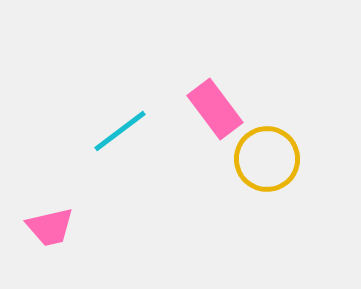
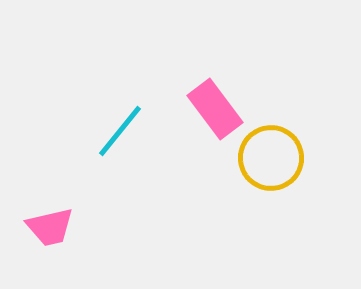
cyan line: rotated 14 degrees counterclockwise
yellow circle: moved 4 px right, 1 px up
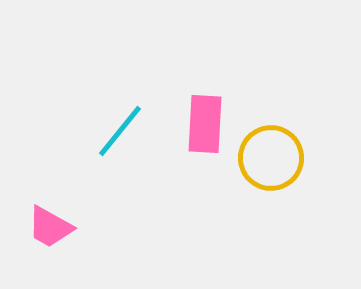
pink rectangle: moved 10 px left, 15 px down; rotated 40 degrees clockwise
pink trapezoid: rotated 42 degrees clockwise
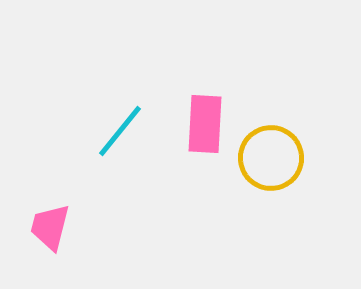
pink trapezoid: rotated 75 degrees clockwise
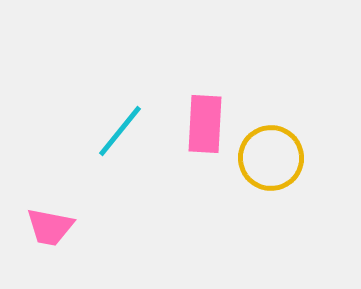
pink trapezoid: rotated 93 degrees counterclockwise
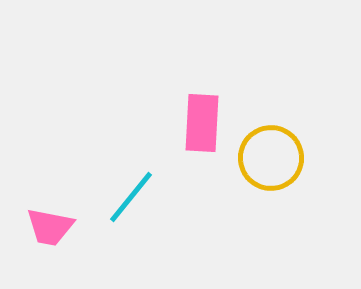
pink rectangle: moved 3 px left, 1 px up
cyan line: moved 11 px right, 66 px down
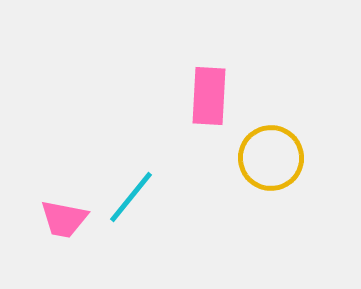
pink rectangle: moved 7 px right, 27 px up
pink trapezoid: moved 14 px right, 8 px up
